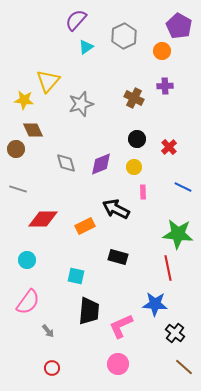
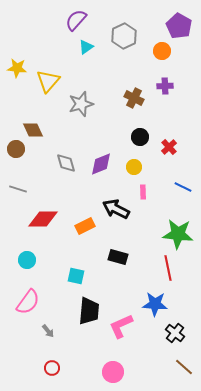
yellow star: moved 7 px left, 32 px up
black circle: moved 3 px right, 2 px up
pink circle: moved 5 px left, 8 px down
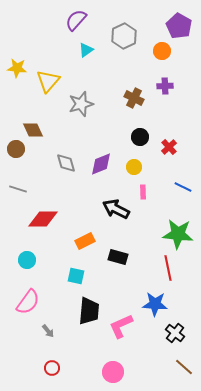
cyan triangle: moved 3 px down
orange rectangle: moved 15 px down
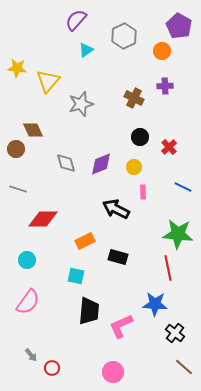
gray arrow: moved 17 px left, 24 px down
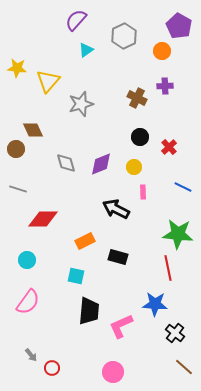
brown cross: moved 3 px right
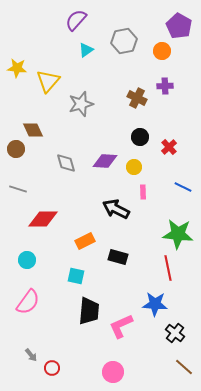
gray hexagon: moved 5 px down; rotated 15 degrees clockwise
purple diamond: moved 4 px right, 3 px up; rotated 25 degrees clockwise
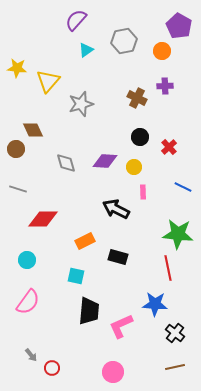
brown line: moved 9 px left; rotated 54 degrees counterclockwise
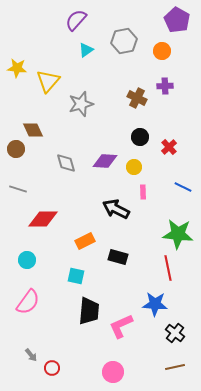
purple pentagon: moved 2 px left, 6 px up
